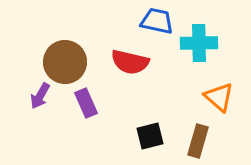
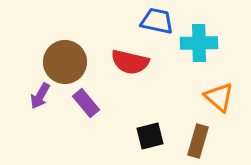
purple rectangle: rotated 16 degrees counterclockwise
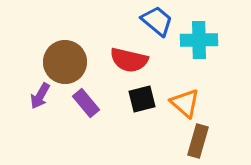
blue trapezoid: rotated 28 degrees clockwise
cyan cross: moved 3 px up
red semicircle: moved 1 px left, 2 px up
orange triangle: moved 34 px left, 6 px down
black square: moved 8 px left, 37 px up
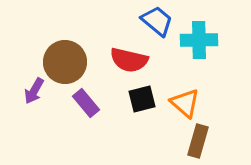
purple arrow: moved 6 px left, 5 px up
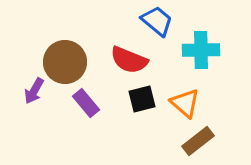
cyan cross: moved 2 px right, 10 px down
red semicircle: rotated 9 degrees clockwise
brown rectangle: rotated 36 degrees clockwise
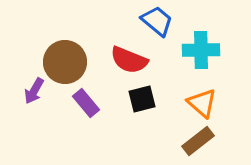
orange triangle: moved 17 px right
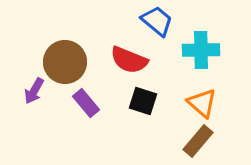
black square: moved 1 px right, 2 px down; rotated 32 degrees clockwise
brown rectangle: rotated 12 degrees counterclockwise
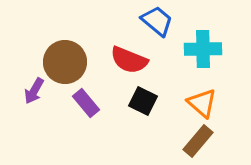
cyan cross: moved 2 px right, 1 px up
black square: rotated 8 degrees clockwise
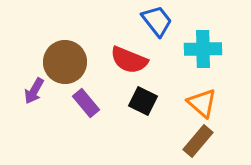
blue trapezoid: rotated 12 degrees clockwise
